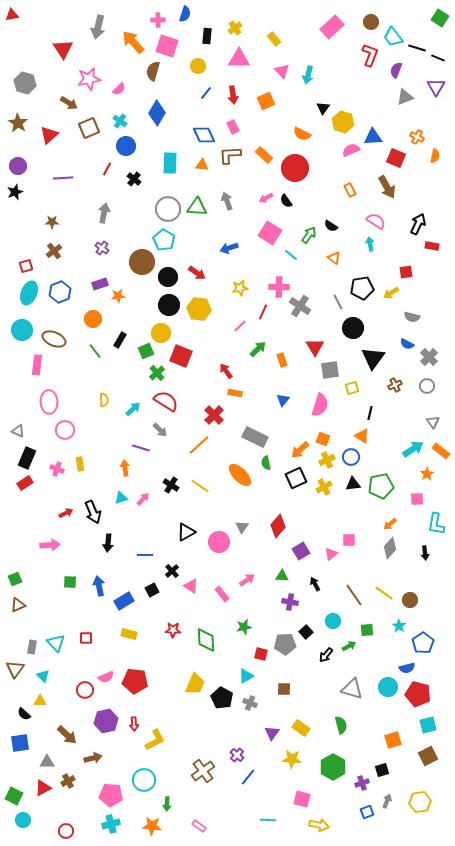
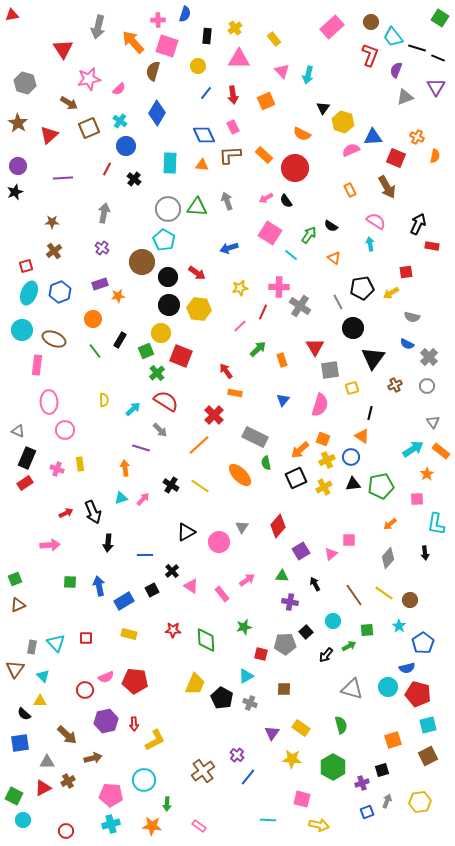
gray diamond at (390, 548): moved 2 px left, 10 px down
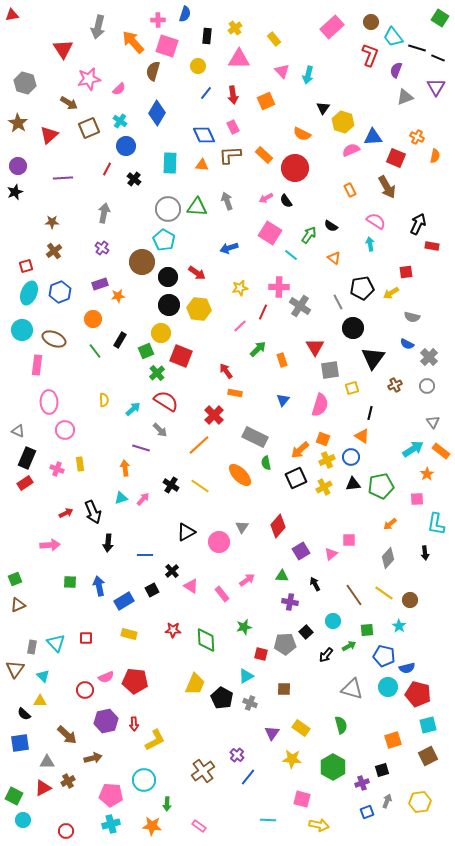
blue pentagon at (423, 643): moved 39 px left, 13 px down; rotated 25 degrees counterclockwise
